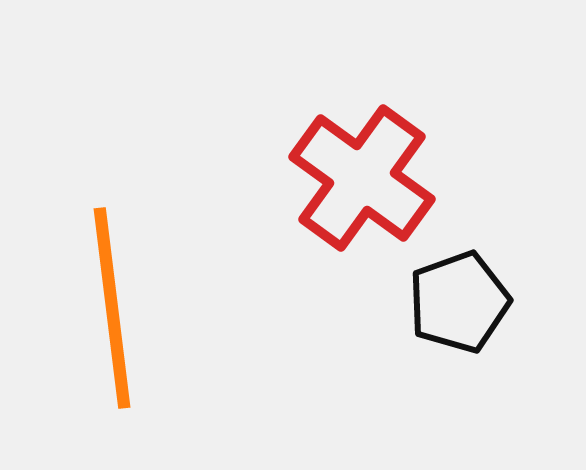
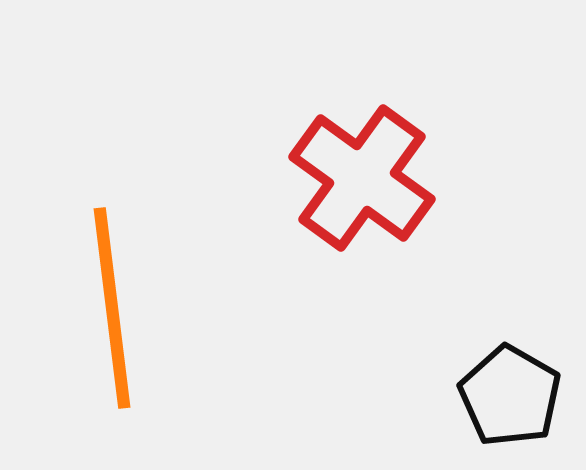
black pentagon: moved 51 px right, 94 px down; rotated 22 degrees counterclockwise
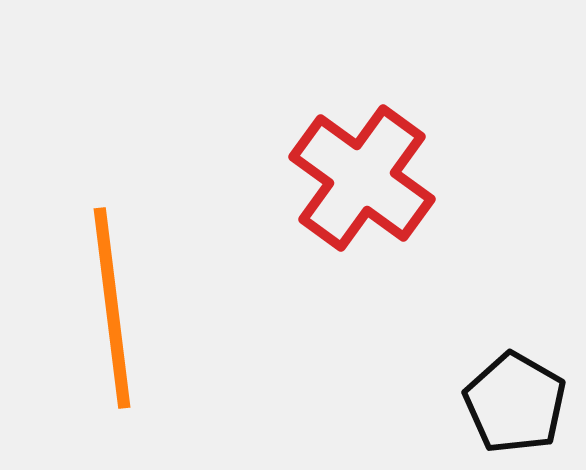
black pentagon: moved 5 px right, 7 px down
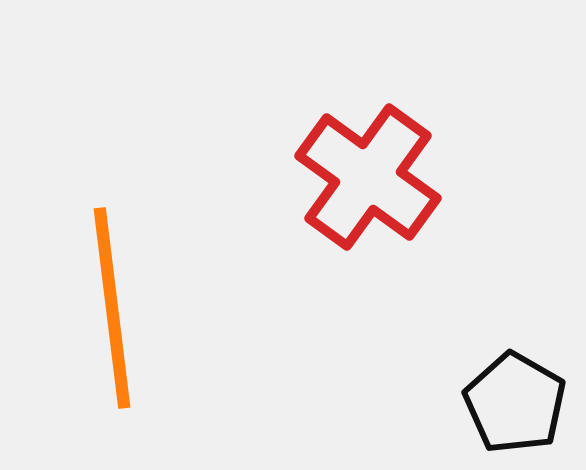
red cross: moved 6 px right, 1 px up
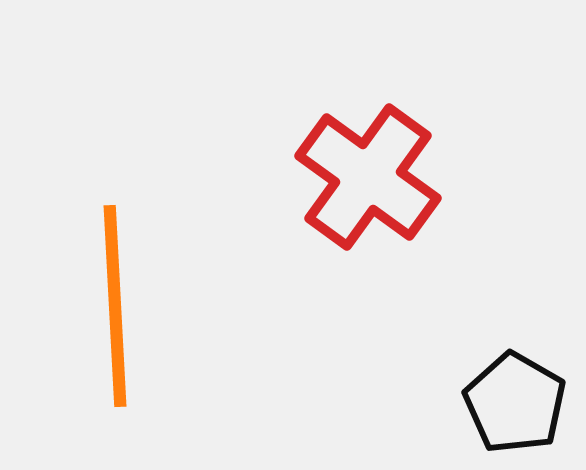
orange line: moved 3 px right, 2 px up; rotated 4 degrees clockwise
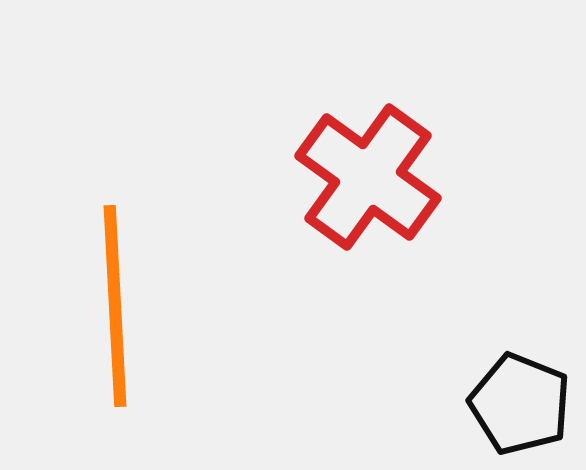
black pentagon: moved 5 px right, 1 px down; rotated 8 degrees counterclockwise
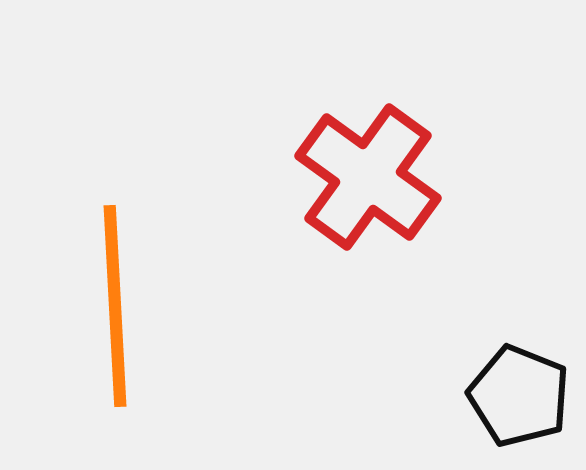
black pentagon: moved 1 px left, 8 px up
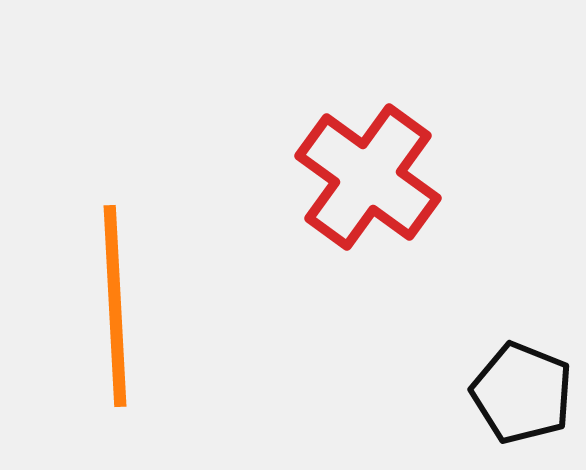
black pentagon: moved 3 px right, 3 px up
